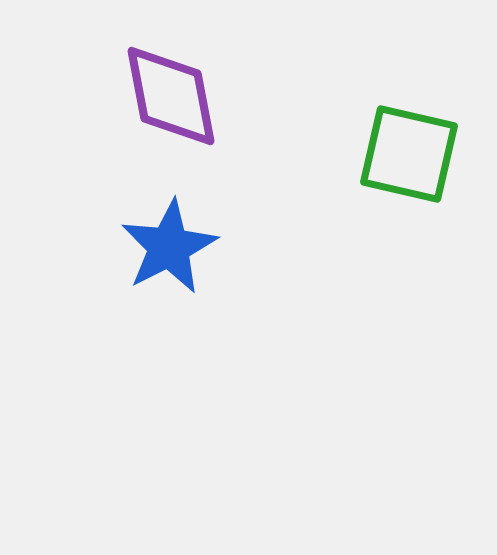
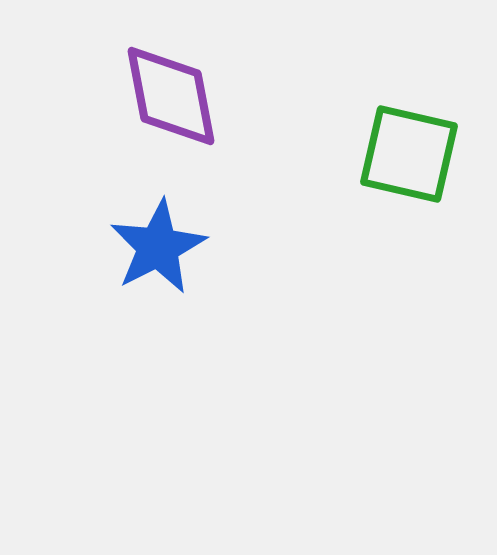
blue star: moved 11 px left
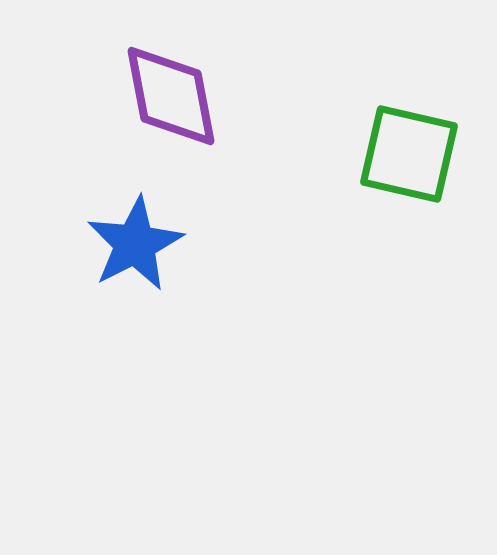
blue star: moved 23 px left, 3 px up
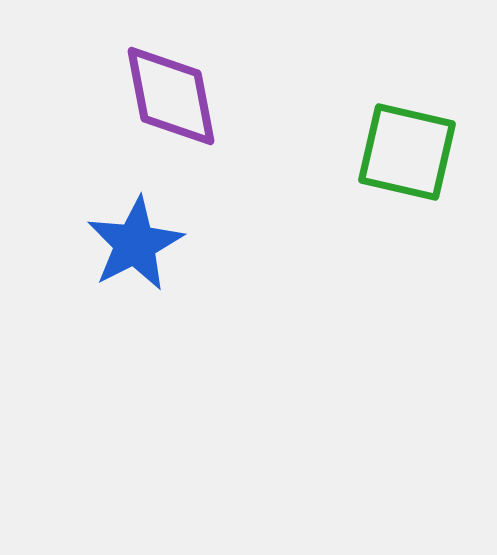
green square: moved 2 px left, 2 px up
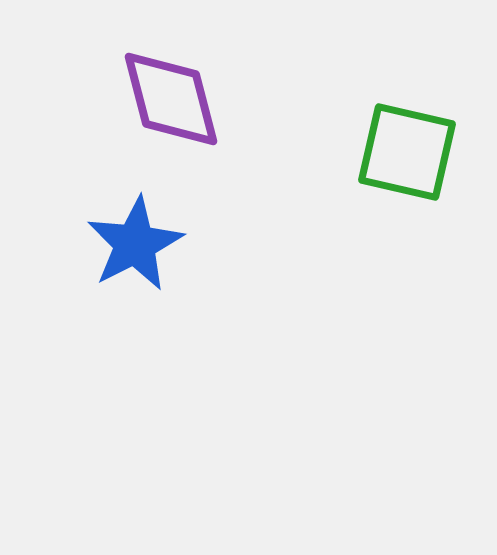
purple diamond: moved 3 px down; rotated 4 degrees counterclockwise
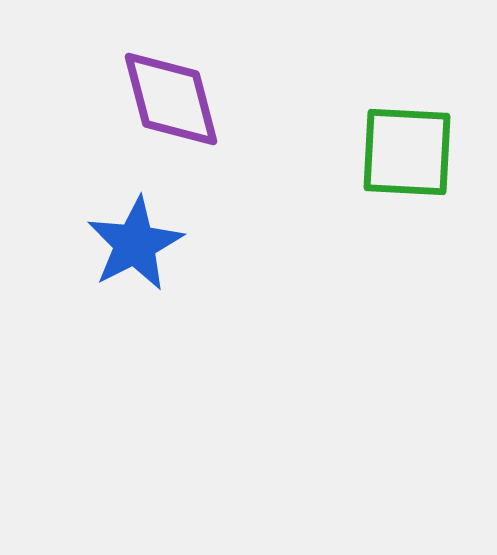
green square: rotated 10 degrees counterclockwise
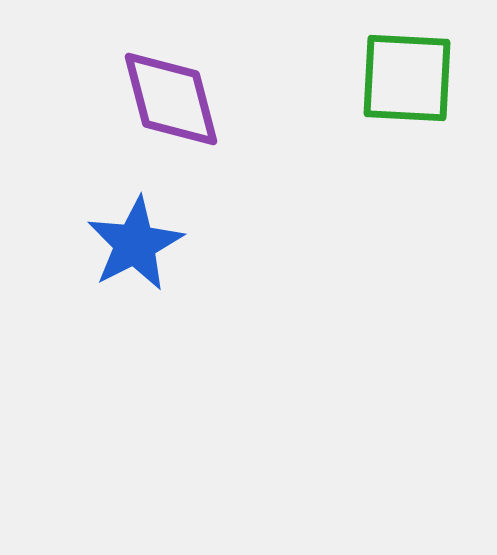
green square: moved 74 px up
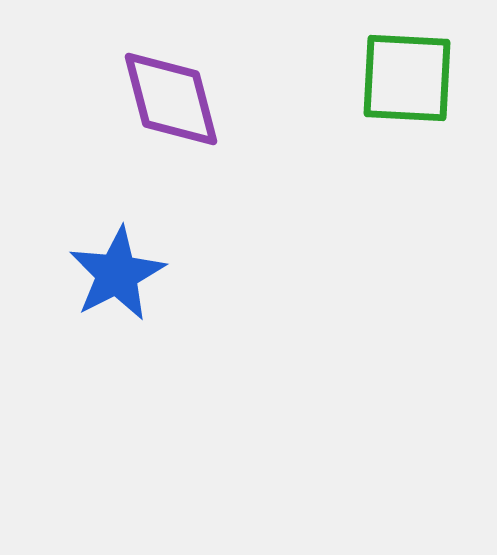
blue star: moved 18 px left, 30 px down
